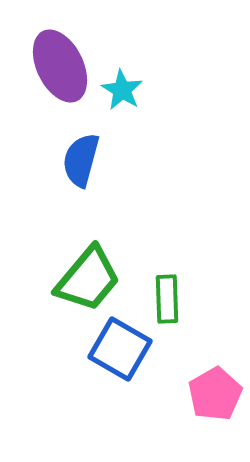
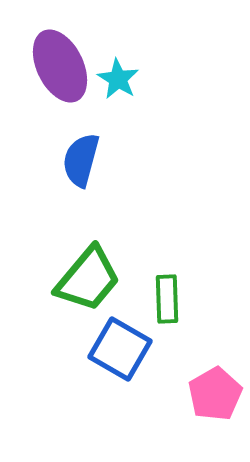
cyan star: moved 4 px left, 11 px up
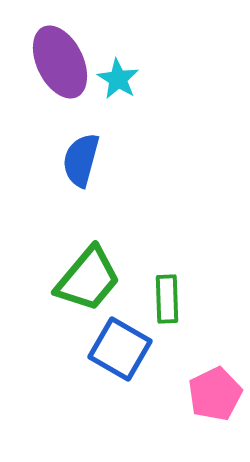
purple ellipse: moved 4 px up
pink pentagon: rotated 4 degrees clockwise
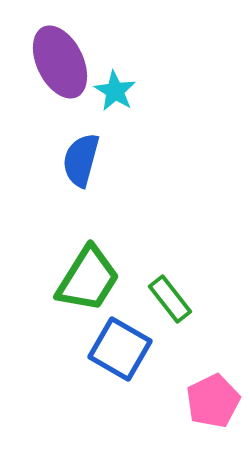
cyan star: moved 3 px left, 12 px down
green trapezoid: rotated 8 degrees counterclockwise
green rectangle: moved 3 px right; rotated 36 degrees counterclockwise
pink pentagon: moved 2 px left, 7 px down
